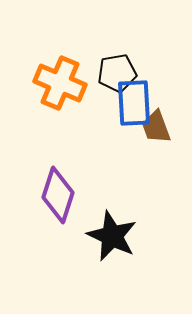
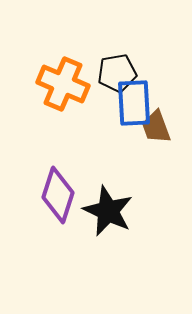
orange cross: moved 3 px right, 1 px down
black star: moved 4 px left, 25 px up
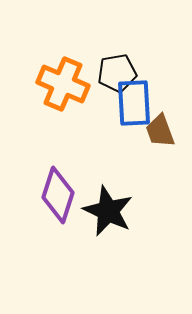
brown trapezoid: moved 4 px right, 4 px down
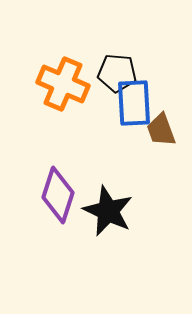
black pentagon: rotated 15 degrees clockwise
brown trapezoid: moved 1 px right, 1 px up
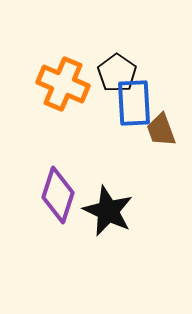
black pentagon: rotated 30 degrees clockwise
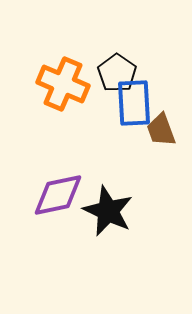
purple diamond: rotated 60 degrees clockwise
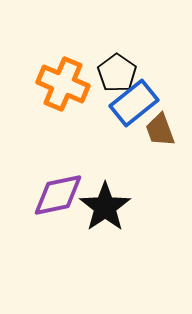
blue rectangle: rotated 54 degrees clockwise
brown trapezoid: moved 1 px left
black star: moved 3 px left, 4 px up; rotated 12 degrees clockwise
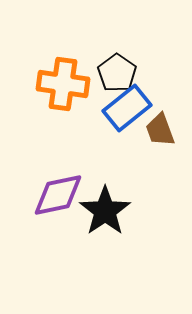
orange cross: rotated 15 degrees counterclockwise
blue rectangle: moved 7 px left, 5 px down
black star: moved 4 px down
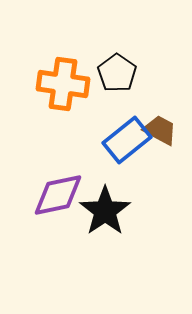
blue rectangle: moved 32 px down
brown trapezoid: rotated 138 degrees clockwise
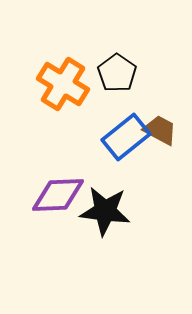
orange cross: rotated 24 degrees clockwise
blue rectangle: moved 1 px left, 3 px up
purple diamond: rotated 10 degrees clockwise
black star: rotated 30 degrees counterclockwise
